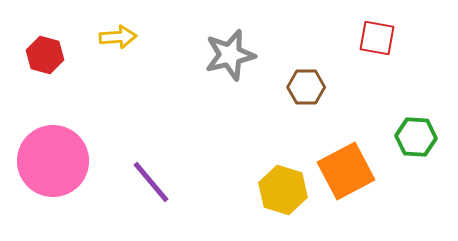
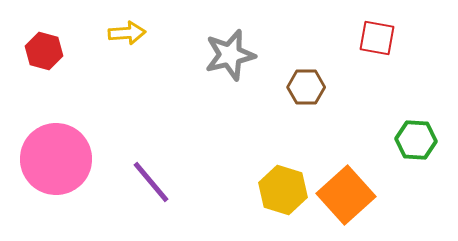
yellow arrow: moved 9 px right, 4 px up
red hexagon: moved 1 px left, 4 px up
green hexagon: moved 3 px down
pink circle: moved 3 px right, 2 px up
orange square: moved 24 px down; rotated 14 degrees counterclockwise
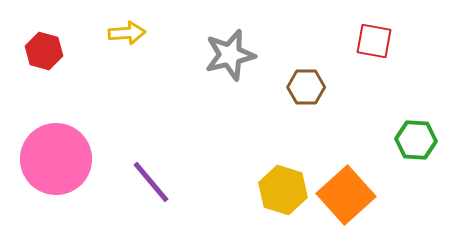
red square: moved 3 px left, 3 px down
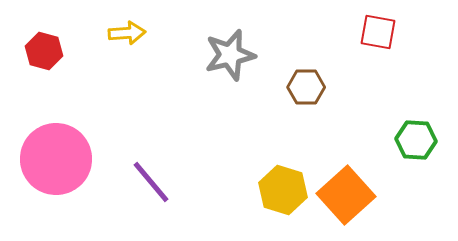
red square: moved 4 px right, 9 px up
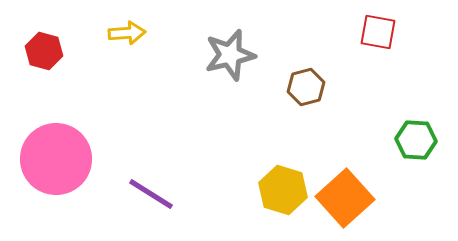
brown hexagon: rotated 15 degrees counterclockwise
purple line: moved 12 px down; rotated 18 degrees counterclockwise
orange square: moved 1 px left, 3 px down
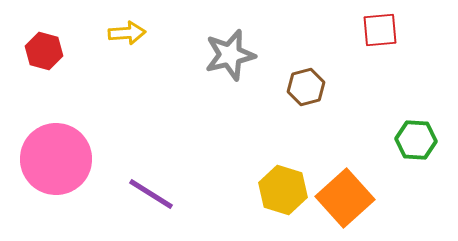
red square: moved 2 px right, 2 px up; rotated 15 degrees counterclockwise
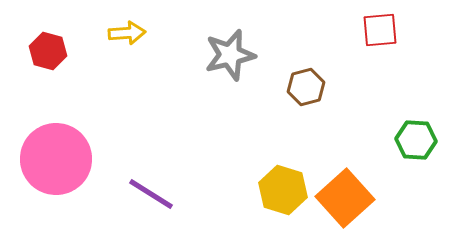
red hexagon: moved 4 px right
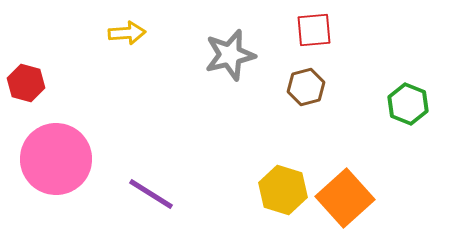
red square: moved 66 px left
red hexagon: moved 22 px left, 32 px down
green hexagon: moved 8 px left, 36 px up; rotated 18 degrees clockwise
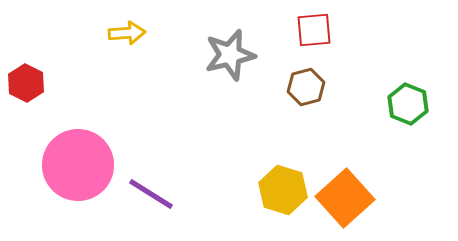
red hexagon: rotated 12 degrees clockwise
pink circle: moved 22 px right, 6 px down
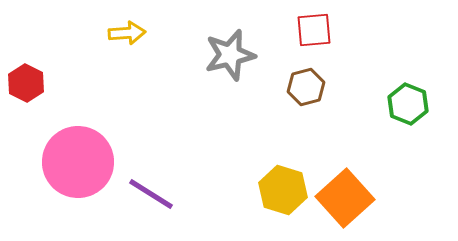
pink circle: moved 3 px up
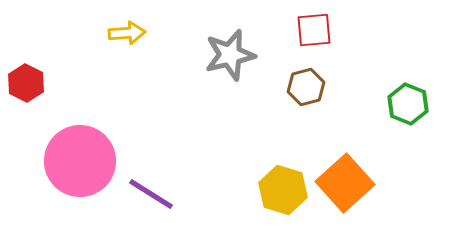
pink circle: moved 2 px right, 1 px up
orange square: moved 15 px up
